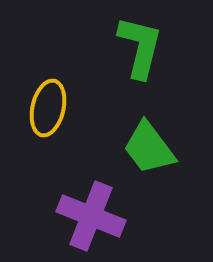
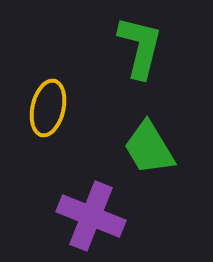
green trapezoid: rotated 6 degrees clockwise
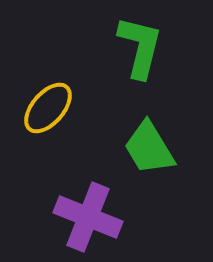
yellow ellipse: rotated 28 degrees clockwise
purple cross: moved 3 px left, 1 px down
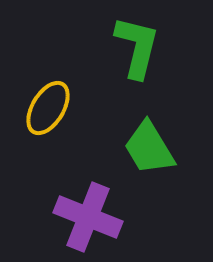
green L-shape: moved 3 px left
yellow ellipse: rotated 10 degrees counterclockwise
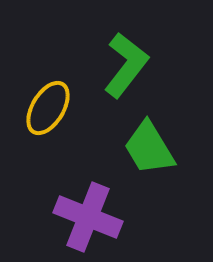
green L-shape: moved 11 px left, 18 px down; rotated 24 degrees clockwise
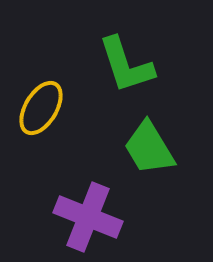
green L-shape: rotated 124 degrees clockwise
yellow ellipse: moved 7 px left
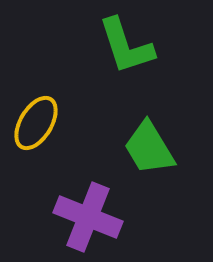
green L-shape: moved 19 px up
yellow ellipse: moved 5 px left, 15 px down
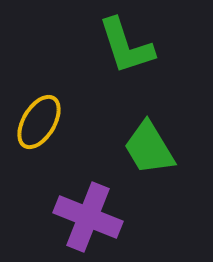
yellow ellipse: moved 3 px right, 1 px up
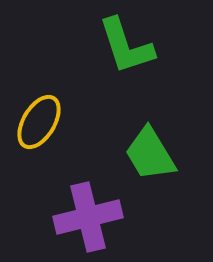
green trapezoid: moved 1 px right, 6 px down
purple cross: rotated 36 degrees counterclockwise
